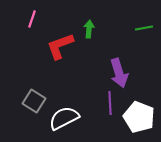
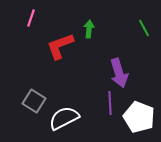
pink line: moved 1 px left, 1 px up
green line: rotated 72 degrees clockwise
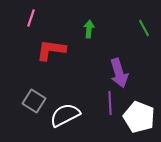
red L-shape: moved 9 px left, 4 px down; rotated 28 degrees clockwise
white semicircle: moved 1 px right, 3 px up
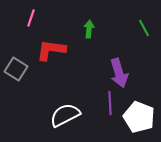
gray square: moved 18 px left, 32 px up
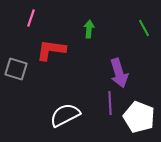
gray square: rotated 15 degrees counterclockwise
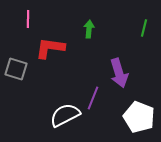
pink line: moved 3 px left, 1 px down; rotated 18 degrees counterclockwise
green line: rotated 42 degrees clockwise
red L-shape: moved 1 px left, 2 px up
purple line: moved 17 px left, 5 px up; rotated 25 degrees clockwise
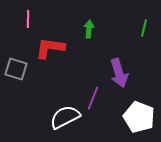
white semicircle: moved 2 px down
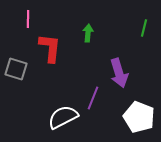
green arrow: moved 1 px left, 4 px down
red L-shape: rotated 88 degrees clockwise
white semicircle: moved 2 px left
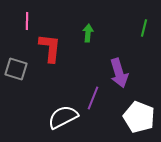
pink line: moved 1 px left, 2 px down
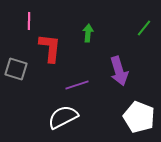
pink line: moved 2 px right
green line: rotated 24 degrees clockwise
purple arrow: moved 2 px up
purple line: moved 16 px left, 13 px up; rotated 50 degrees clockwise
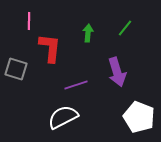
green line: moved 19 px left
purple arrow: moved 2 px left, 1 px down
purple line: moved 1 px left
